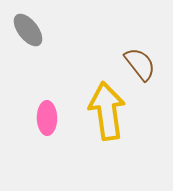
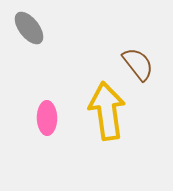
gray ellipse: moved 1 px right, 2 px up
brown semicircle: moved 2 px left
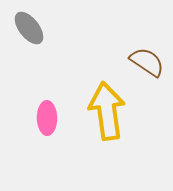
brown semicircle: moved 9 px right, 2 px up; rotated 18 degrees counterclockwise
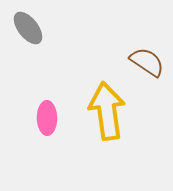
gray ellipse: moved 1 px left
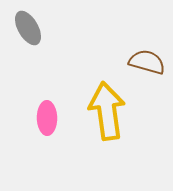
gray ellipse: rotated 8 degrees clockwise
brown semicircle: rotated 18 degrees counterclockwise
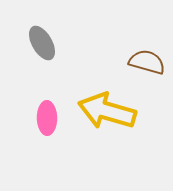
gray ellipse: moved 14 px right, 15 px down
yellow arrow: rotated 66 degrees counterclockwise
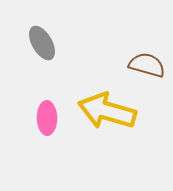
brown semicircle: moved 3 px down
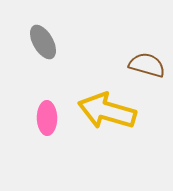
gray ellipse: moved 1 px right, 1 px up
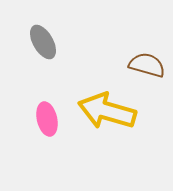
pink ellipse: moved 1 px down; rotated 12 degrees counterclockwise
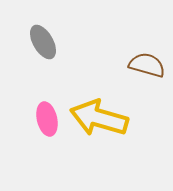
yellow arrow: moved 8 px left, 7 px down
